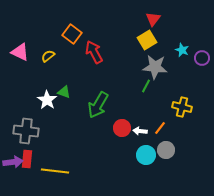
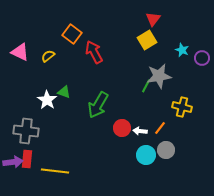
gray star: moved 4 px right, 9 px down; rotated 15 degrees counterclockwise
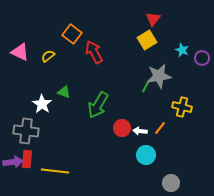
white star: moved 5 px left, 4 px down
gray circle: moved 5 px right, 33 px down
